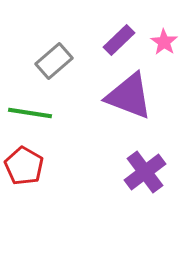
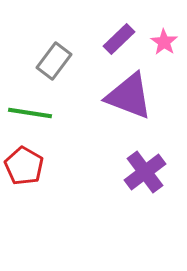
purple rectangle: moved 1 px up
gray rectangle: rotated 12 degrees counterclockwise
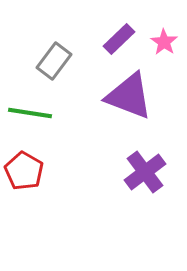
red pentagon: moved 5 px down
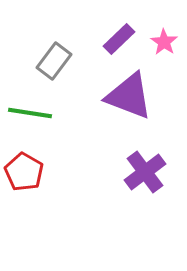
red pentagon: moved 1 px down
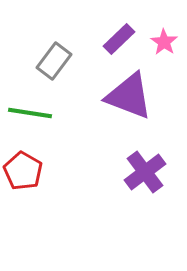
red pentagon: moved 1 px left, 1 px up
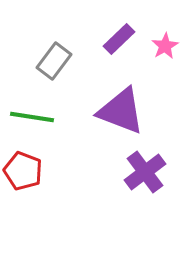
pink star: moved 1 px right, 4 px down; rotated 8 degrees clockwise
purple triangle: moved 8 px left, 15 px down
green line: moved 2 px right, 4 px down
red pentagon: rotated 9 degrees counterclockwise
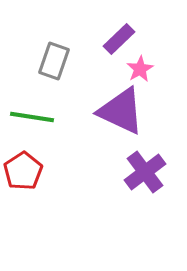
pink star: moved 25 px left, 23 px down
gray rectangle: rotated 18 degrees counterclockwise
purple triangle: rotated 4 degrees clockwise
red pentagon: rotated 18 degrees clockwise
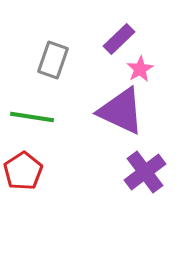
gray rectangle: moved 1 px left, 1 px up
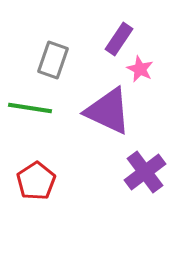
purple rectangle: rotated 12 degrees counterclockwise
pink star: rotated 16 degrees counterclockwise
purple triangle: moved 13 px left
green line: moved 2 px left, 9 px up
red pentagon: moved 13 px right, 10 px down
